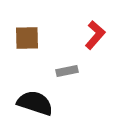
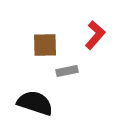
brown square: moved 18 px right, 7 px down
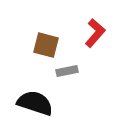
red L-shape: moved 2 px up
brown square: moved 1 px right; rotated 16 degrees clockwise
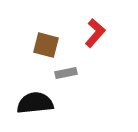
gray rectangle: moved 1 px left, 2 px down
black semicircle: rotated 24 degrees counterclockwise
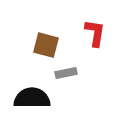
red L-shape: rotated 32 degrees counterclockwise
black semicircle: moved 3 px left, 5 px up; rotated 6 degrees clockwise
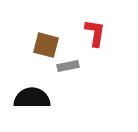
gray rectangle: moved 2 px right, 7 px up
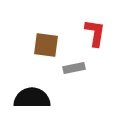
brown square: rotated 8 degrees counterclockwise
gray rectangle: moved 6 px right, 2 px down
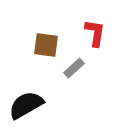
gray rectangle: rotated 30 degrees counterclockwise
black semicircle: moved 6 px left, 7 px down; rotated 30 degrees counterclockwise
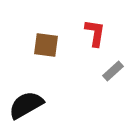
gray rectangle: moved 39 px right, 3 px down
